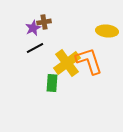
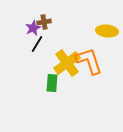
black line: moved 2 px right, 4 px up; rotated 30 degrees counterclockwise
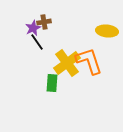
black line: moved 2 px up; rotated 66 degrees counterclockwise
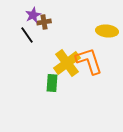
purple star: moved 13 px up
black line: moved 10 px left, 7 px up
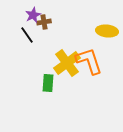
green rectangle: moved 4 px left
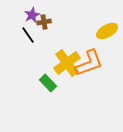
purple star: moved 1 px left
yellow ellipse: rotated 35 degrees counterclockwise
black line: moved 1 px right
orange L-shape: moved 2 px down; rotated 88 degrees clockwise
green rectangle: rotated 48 degrees counterclockwise
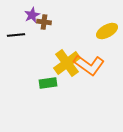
brown cross: rotated 16 degrees clockwise
black line: moved 12 px left; rotated 60 degrees counterclockwise
orange L-shape: moved 2 px down; rotated 56 degrees clockwise
green rectangle: rotated 54 degrees counterclockwise
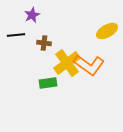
brown cross: moved 21 px down
